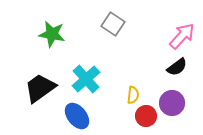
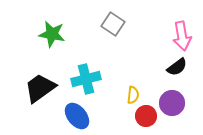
pink arrow: rotated 128 degrees clockwise
cyan cross: rotated 28 degrees clockwise
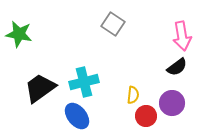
green star: moved 33 px left
cyan cross: moved 2 px left, 3 px down
